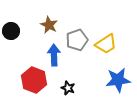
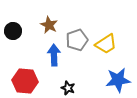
black circle: moved 2 px right
red hexagon: moved 9 px left, 1 px down; rotated 15 degrees counterclockwise
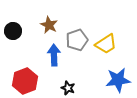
red hexagon: rotated 25 degrees counterclockwise
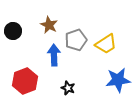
gray pentagon: moved 1 px left
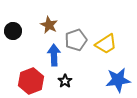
red hexagon: moved 6 px right
black star: moved 3 px left, 7 px up; rotated 16 degrees clockwise
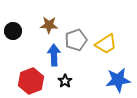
brown star: rotated 24 degrees counterclockwise
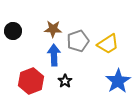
brown star: moved 4 px right, 4 px down
gray pentagon: moved 2 px right, 1 px down
yellow trapezoid: moved 2 px right
blue star: moved 1 px down; rotated 25 degrees counterclockwise
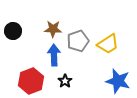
blue star: rotated 25 degrees counterclockwise
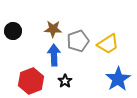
blue star: moved 2 px up; rotated 25 degrees clockwise
